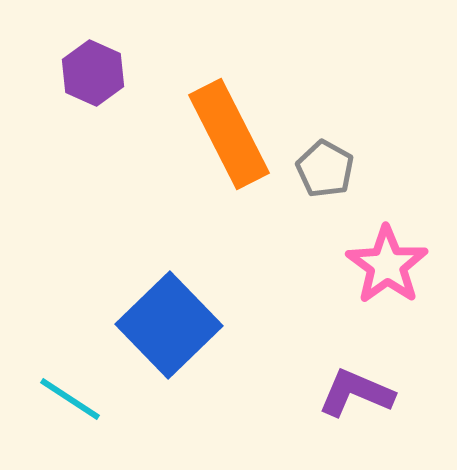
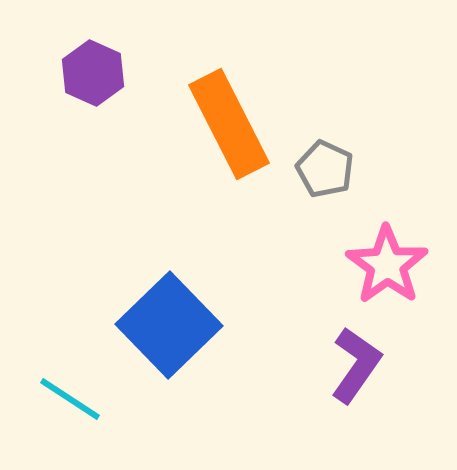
orange rectangle: moved 10 px up
gray pentagon: rotated 4 degrees counterclockwise
purple L-shape: moved 28 px up; rotated 102 degrees clockwise
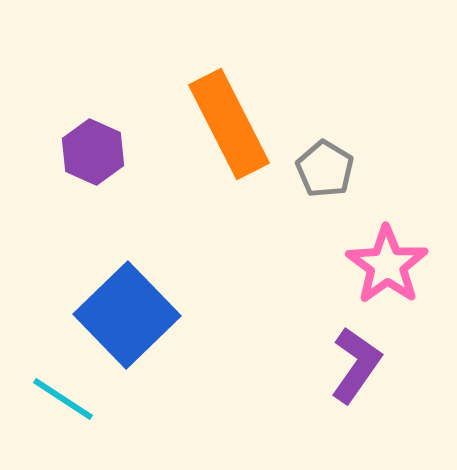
purple hexagon: moved 79 px down
gray pentagon: rotated 6 degrees clockwise
blue square: moved 42 px left, 10 px up
cyan line: moved 7 px left
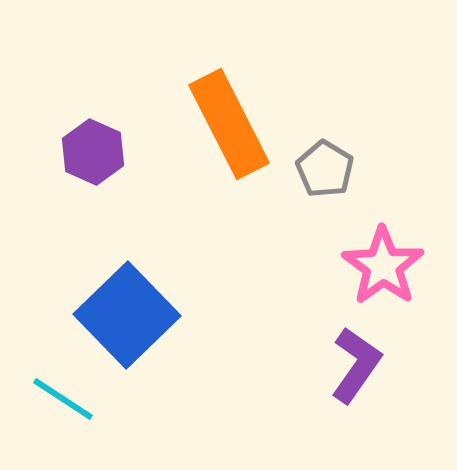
pink star: moved 4 px left, 1 px down
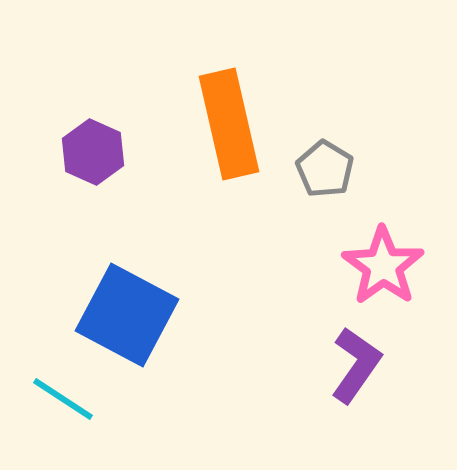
orange rectangle: rotated 14 degrees clockwise
blue square: rotated 18 degrees counterclockwise
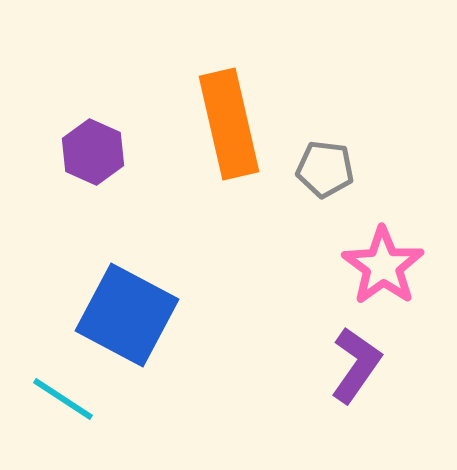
gray pentagon: rotated 24 degrees counterclockwise
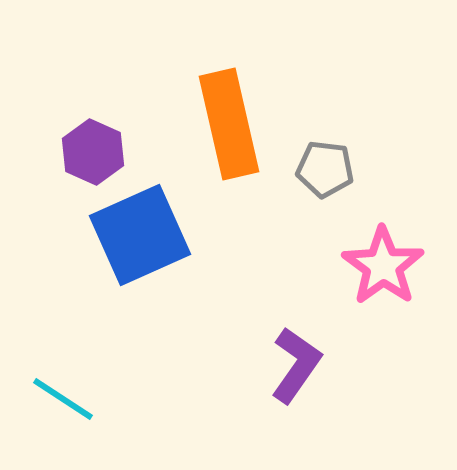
blue square: moved 13 px right, 80 px up; rotated 38 degrees clockwise
purple L-shape: moved 60 px left
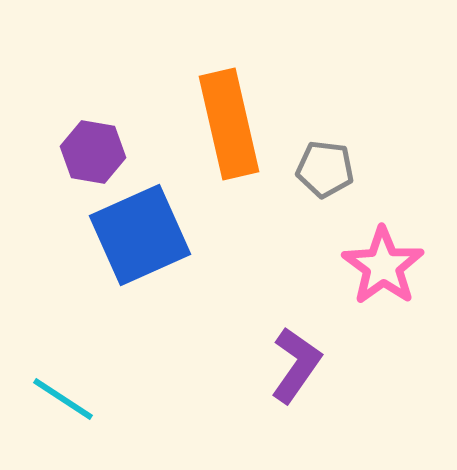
purple hexagon: rotated 14 degrees counterclockwise
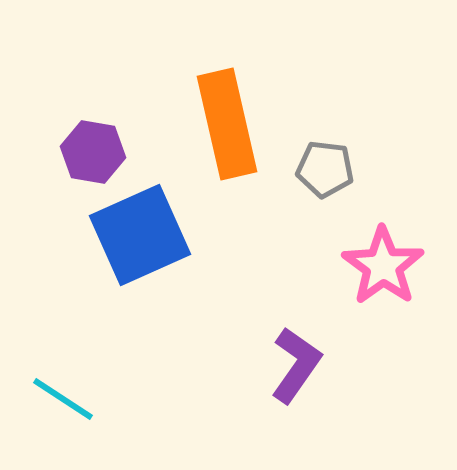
orange rectangle: moved 2 px left
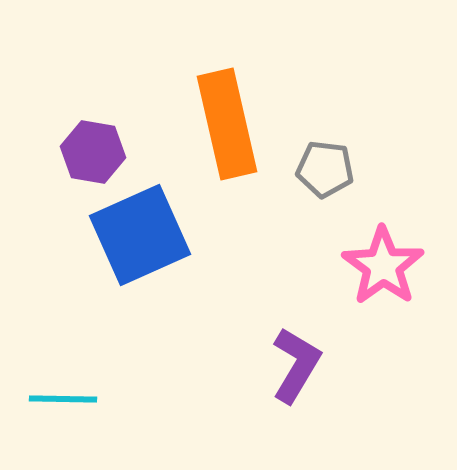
purple L-shape: rotated 4 degrees counterclockwise
cyan line: rotated 32 degrees counterclockwise
